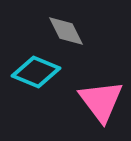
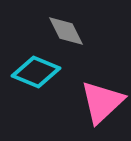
pink triangle: moved 1 px right, 1 px down; rotated 24 degrees clockwise
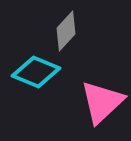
gray diamond: rotated 69 degrees clockwise
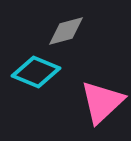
gray diamond: rotated 33 degrees clockwise
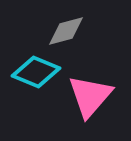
pink triangle: moved 12 px left, 6 px up; rotated 6 degrees counterclockwise
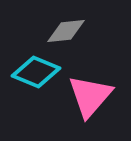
gray diamond: rotated 9 degrees clockwise
